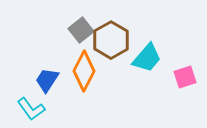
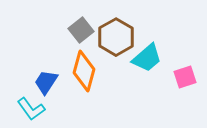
brown hexagon: moved 5 px right, 3 px up
cyan trapezoid: rotated 8 degrees clockwise
orange diamond: rotated 12 degrees counterclockwise
blue trapezoid: moved 1 px left, 2 px down
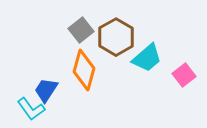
orange diamond: moved 1 px up
pink square: moved 1 px left, 2 px up; rotated 20 degrees counterclockwise
blue trapezoid: moved 8 px down
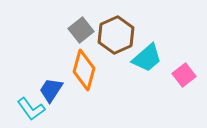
brown hexagon: moved 2 px up; rotated 6 degrees clockwise
blue trapezoid: moved 5 px right
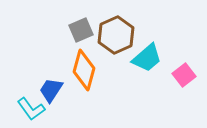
gray square: rotated 15 degrees clockwise
